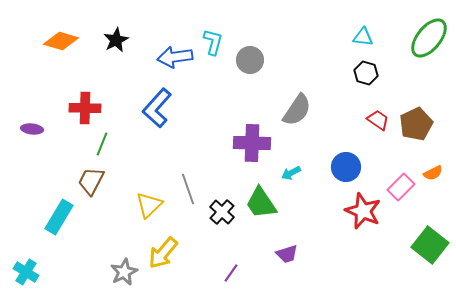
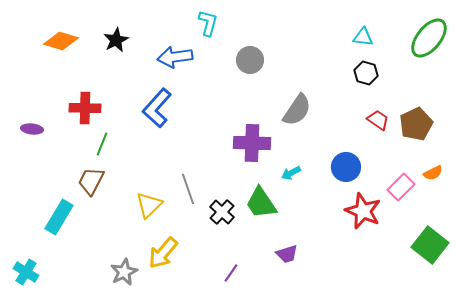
cyan L-shape: moved 5 px left, 19 px up
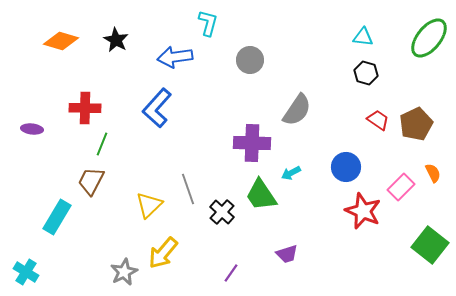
black star: rotated 15 degrees counterclockwise
orange semicircle: rotated 90 degrees counterclockwise
green trapezoid: moved 8 px up
cyan rectangle: moved 2 px left
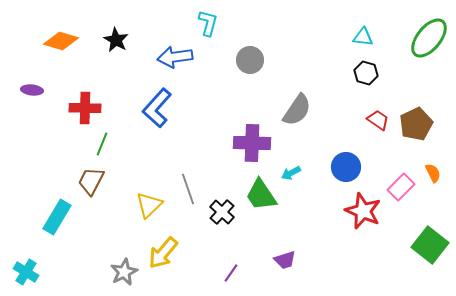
purple ellipse: moved 39 px up
purple trapezoid: moved 2 px left, 6 px down
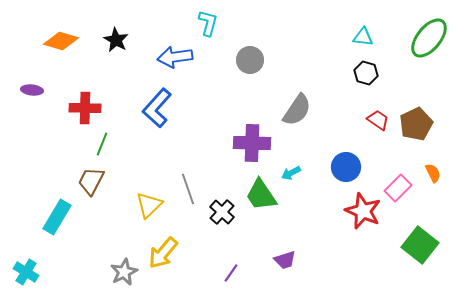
pink rectangle: moved 3 px left, 1 px down
green square: moved 10 px left
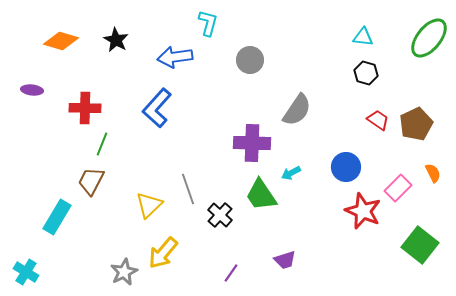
black cross: moved 2 px left, 3 px down
